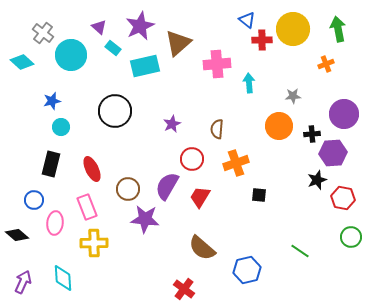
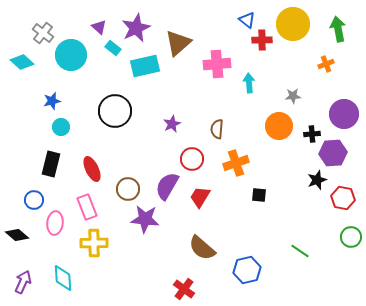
purple star at (140, 26): moved 4 px left, 2 px down
yellow circle at (293, 29): moved 5 px up
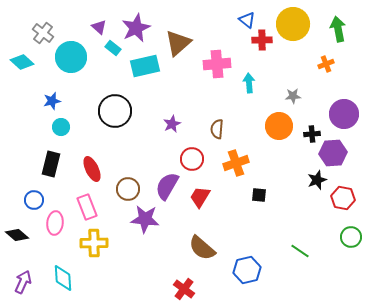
cyan circle at (71, 55): moved 2 px down
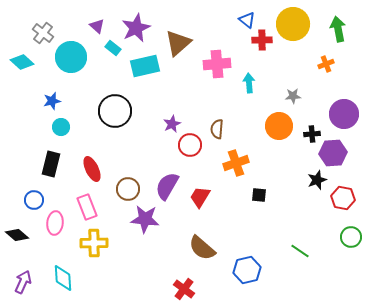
purple triangle at (99, 27): moved 2 px left, 1 px up
red circle at (192, 159): moved 2 px left, 14 px up
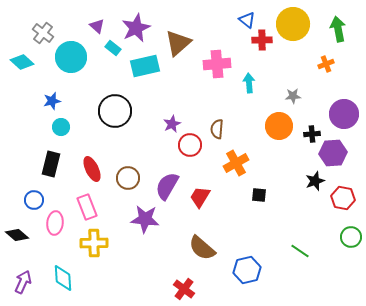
orange cross at (236, 163): rotated 10 degrees counterclockwise
black star at (317, 180): moved 2 px left, 1 px down
brown circle at (128, 189): moved 11 px up
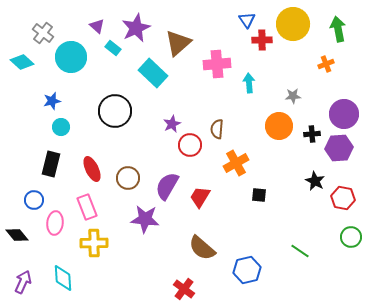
blue triangle at (247, 20): rotated 18 degrees clockwise
cyan rectangle at (145, 66): moved 8 px right, 7 px down; rotated 56 degrees clockwise
purple hexagon at (333, 153): moved 6 px right, 5 px up
black star at (315, 181): rotated 24 degrees counterclockwise
black diamond at (17, 235): rotated 10 degrees clockwise
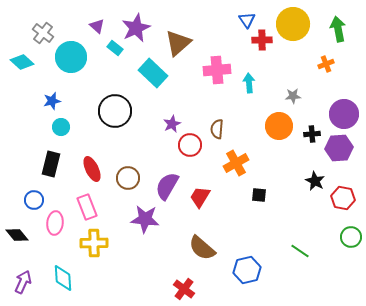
cyan rectangle at (113, 48): moved 2 px right
pink cross at (217, 64): moved 6 px down
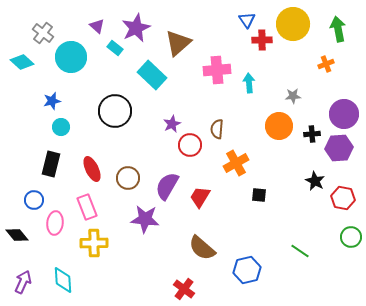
cyan rectangle at (153, 73): moved 1 px left, 2 px down
cyan diamond at (63, 278): moved 2 px down
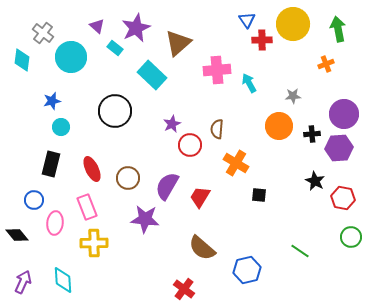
cyan diamond at (22, 62): moved 2 px up; rotated 55 degrees clockwise
cyan arrow at (249, 83): rotated 24 degrees counterclockwise
orange cross at (236, 163): rotated 30 degrees counterclockwise
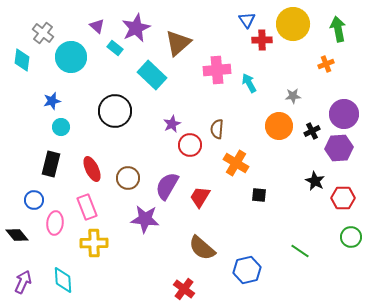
black cross at (312, 134): moved 3 px up; rotated 21 degrees counterclockwise
red hexagon at (343, 198): rotated 10 degrees counterclockwise
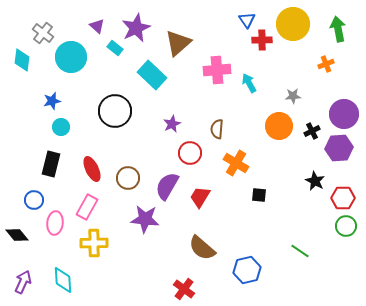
red circle at (190, 145): moved 8 px down
pink rectangle at (87, 207): rotated 50 degrees clockwise
green circle at (351, 237): moved 5 px left, 11 px up
